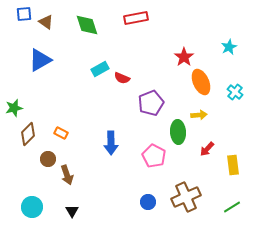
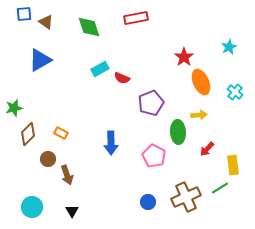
green diamond: moved 2 px right, 2 px down
green line: moved 12 px left, 19 px up
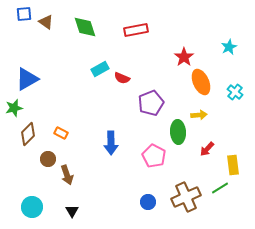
red rectangle: moved 12 px down
green diamond: moved 4 px left
blue triangle: moved 13 px left, 19 px down
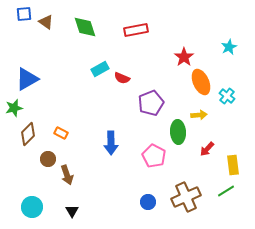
cyan cross: moved 8 px left, 4 px down
green line: moved 6 px right, 3 px down
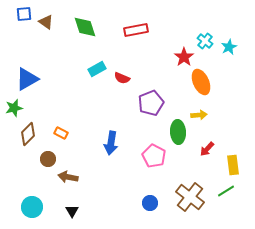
cyan rectangle: moved 3 px left
cyan cross: moved 22 px left, 55 px up
blue arrow: rotated 10 degrees clockwise
brown arrow: moved 1 px right, 2 px down; rotated 120 degrees clockwise
brown cross: moved 4 px right; rotated 28 degrees counterclockwise
blue circle: moved 2 px right, 1 px down
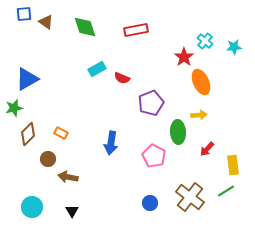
cyan star: moved 5 px right; rotated 21 degrees clockwise
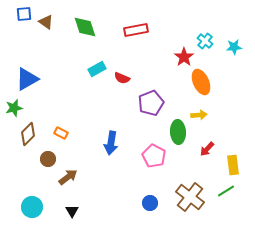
brown arrow: rotated 132 degrees clockwise
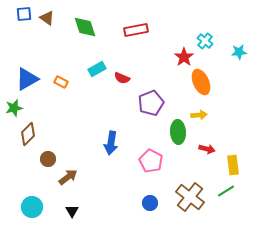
brown triangle: moved 1 px right, 4 px up
cyan star: moved 5 px right, 5 px down
orange rectangle: moved 51 px up
red arrow: rotated 119 degrees counterclockwise
pink pentagon: moved 3 px left, 5 px down
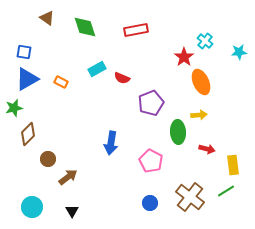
blue square: moved 38 px down; rotated 14 degrees clockwise
